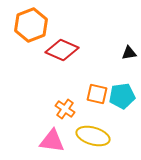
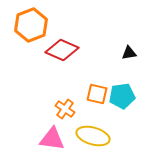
pink triangle: moved 2 px up
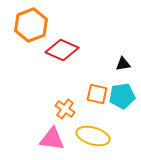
black triangle: moved 6 px left, 11 px down
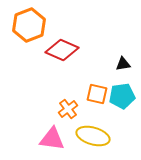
orange hexagon: moved 2 px left
orange cross: moved 3 px right; rotated 18 degrees clockwise
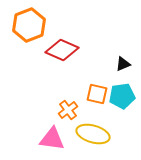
black triangle: rotated 14 degrees counterclockwise
orange cross: moved 1 px down
yellow ellipse: moved 2 px up
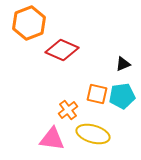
orange hexagon: moved 2 px up
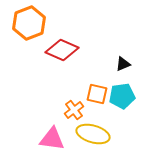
orange cross: moved 6 px right
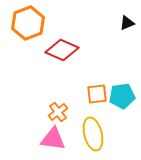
orange hexagon: moved 1 px left
black triangle: moved 4 px right, 41 px up
orange square: rotated 20 degrees counterclockwise
orange cross: moved 16 px left, 2 px down
yellow ellipse: rotated 60 degrees clockwise
pink triangle: moved 1 px right
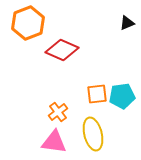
pink triangle: moved 1 px right, 3 px down
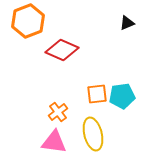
orange hexagon: moved 2 px up
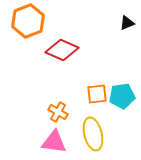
orange cross: rotated 24 degrees counterclockwise
